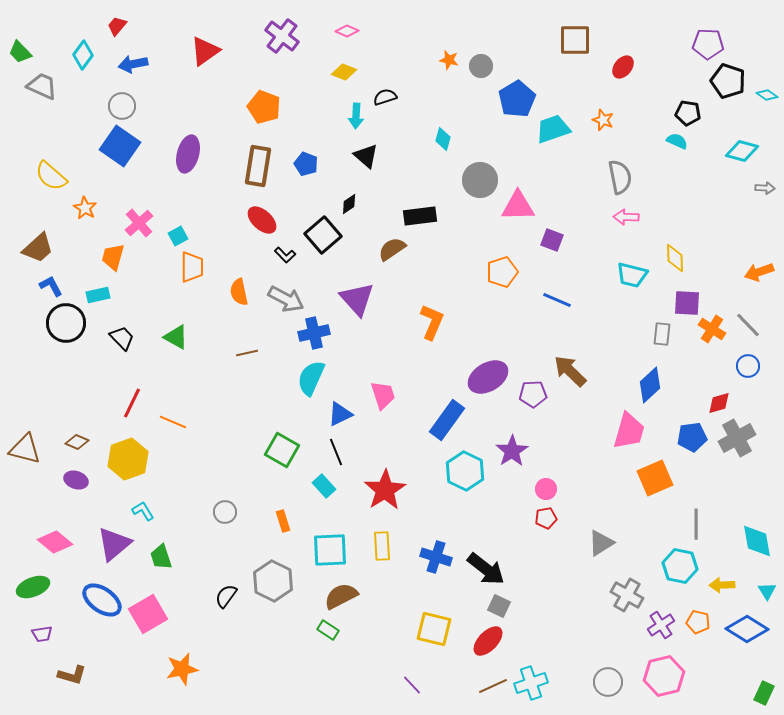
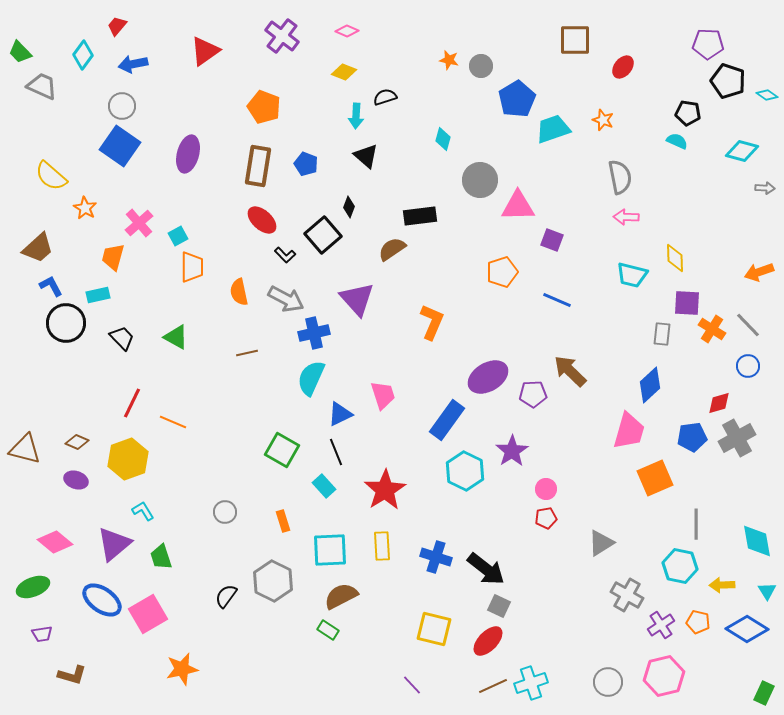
black diamond at (349, 204): moved 3 px down; rotated 35 degrees counterclockwise
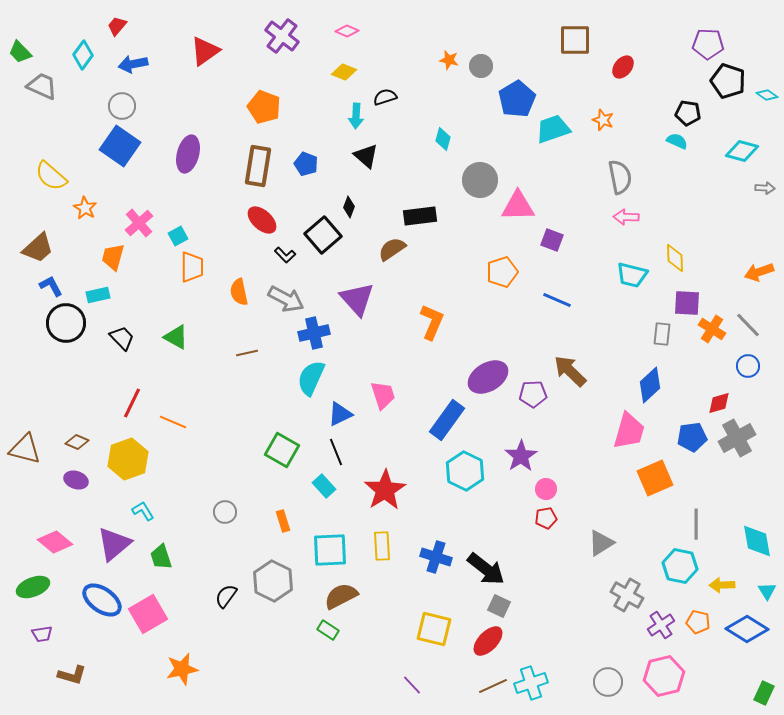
purple star at (512, 451): moved 9 px right, 5 px down
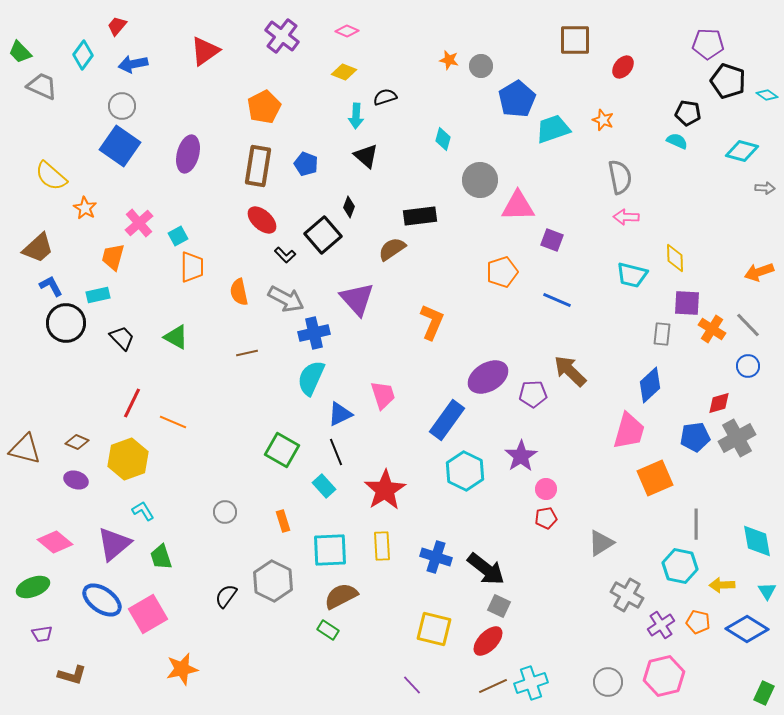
orange pentagon at (264, 107): rotated 24 degrees clockwise
blue pentagon at (692, 437): moved 3 px right
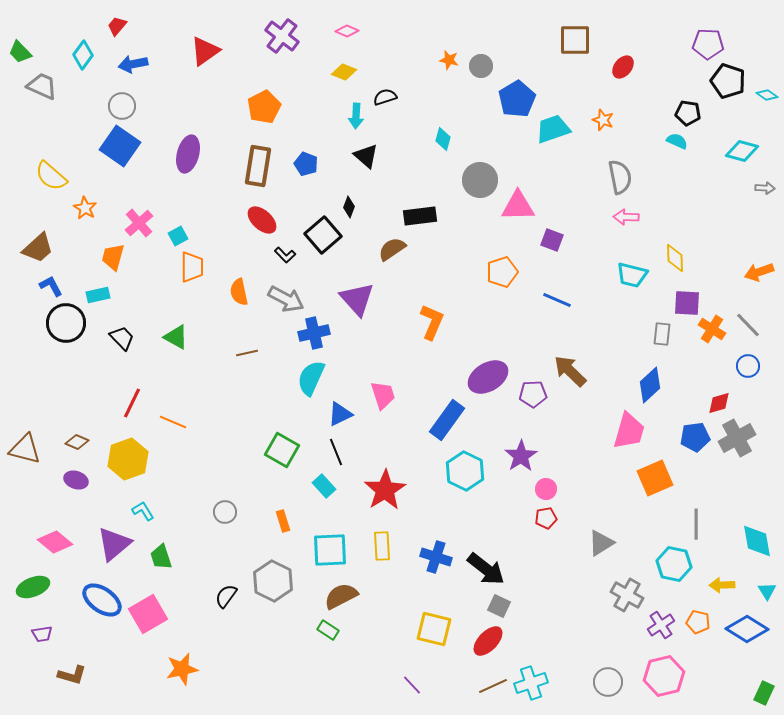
cyan hexagon at (680, 566): moved 6 px left, 2 px up
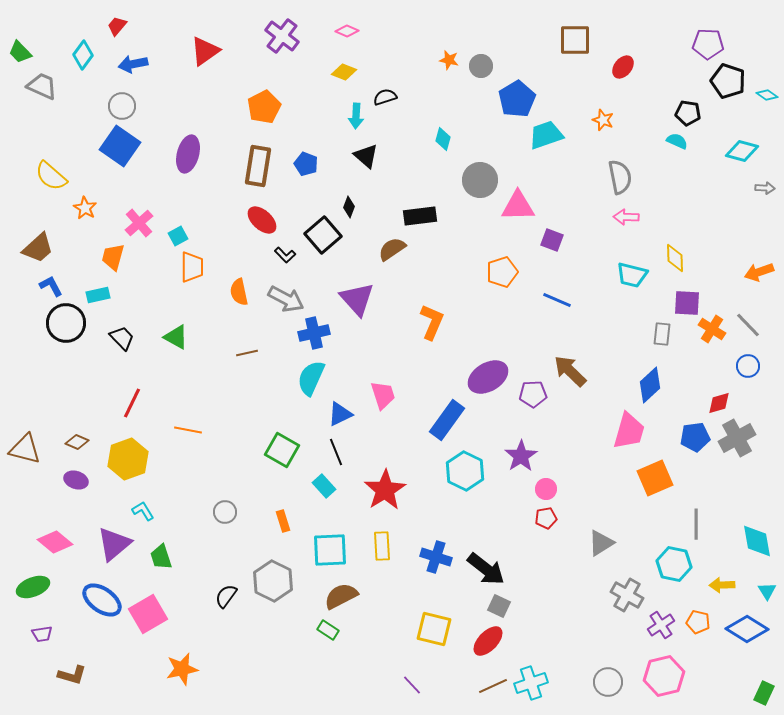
cyan trapezoid at (553, 129): moved 7 px left, 6 px down
orange line at (173, 422): moved 15 px right, 8 px down; rotated 12 degrees counterclockwise
